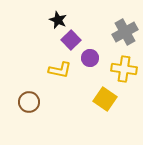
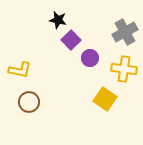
black star: rotated 12 degrees counterclockwise
yellow L-shape: moved 40 px left
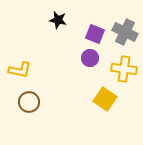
gray cross: rotated 35 degrees counterclockwise
purple square: moved 24 px right, 6 px up; rotated 24 degrees counterclockwise
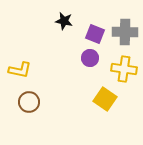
black star: moved 6 px right, 1 px down
gray cross: rotated 25 degrees counterclockwise
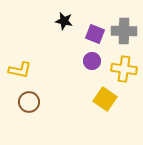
gray cross: moved 1 px left, 1 px up
purple circle: moved 2 px right, 3 px down
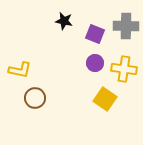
gray cross: moved 2 px right, 5 px up
purple circle: moved 3 px right, 2 px down
brown circle: moved 6 px right, 4 px up
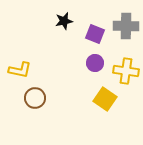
black star: rotated 24 degrees counterclockwise
yellow cross: moved 2 px right, 2 px down
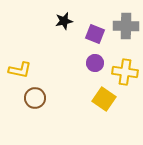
yellow cross: moved 1 px left, 1 px down
yellow square: moved 1 px left
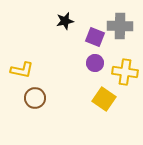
black star: moved 1 px right
gray cross: moved 6 px left
purple square: moved 3 px down
yellow L-shape: moved 2 px right
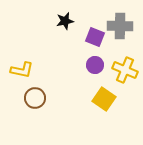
purple circle: moved 2 px down
yellow cross: moved 2 px up; rotated 15 degrees clockwise
